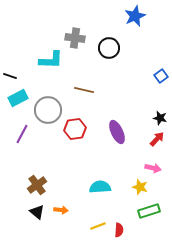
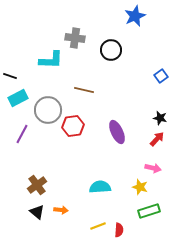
black circle: moved 2 px right, 2 px down
red hexagon: moved 2 px left, 3 px up
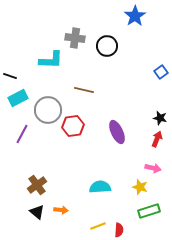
blue star: rotated 10 degrees counterclockwise
black circle: moved 4 px left, 4 px up
blue square: moved 4 px up
red arrow: rotated 21 degrees counterclockwise
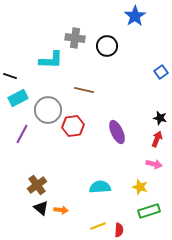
pink arrow: moved 1 px right, 4 px up
black triangle: moved 4 px right, 4 px up
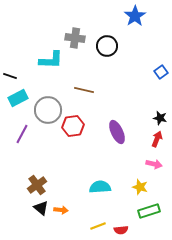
red semicircle: moved 2 px right; rotated 80 degrees clockwise
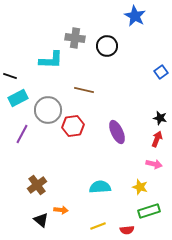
blue star: rotated 10 degrees counterclockwise
black triangle: moved 12 px down
red semicircle: moved 6 px right
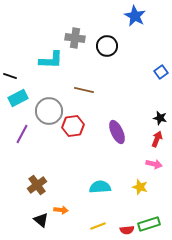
gray circle: moved 1 px right, 1 px down
green rectangle: moved 13 px down
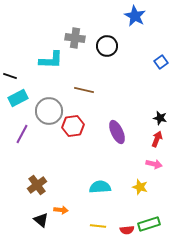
blue square: moved 10 px up
yellow line: rotated 28 degrees clockwise
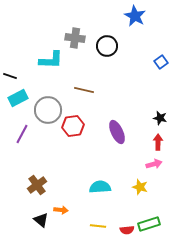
gray circle: moved 1 px left, 1 px up
red arrow: moved 1 px right, 3 px down; rotated 21 degrees counterclockwise
pink arrow: rotated 28 degrees counterclockwise
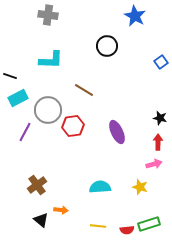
gray cross: moved 27 px left, 23 px up
brown line: rotated 18 degrees clockwise
purple line: moved 3 px right, 2 px up
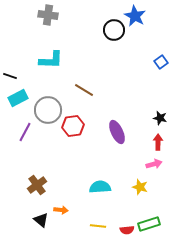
black circle: moved 7 px right, 16 px up
